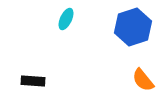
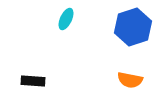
orange semicircle: moved 13 px left; rotated 40 degrees counterclockwise
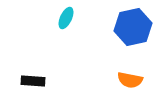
cyan ellipse: moved 1 px up
blue hexagon: rotated 6 degrees clockwise
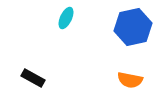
black rectangle: moved 3 px up; rotated 25 degrees clockwise
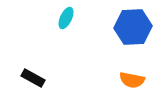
blue hexagon: rotated 9 degrees clockwise
orange semicircle: moved 2 px right
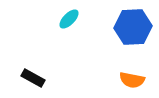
cyan ellipse: moved 3 px right, 1 px down; rotated 20 degrees clockwise
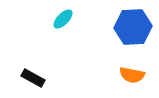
cyan ellipse: moved 6 px left
orange semicircle: moved 5 px up
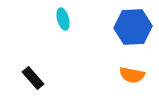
cyan ellipse: rotated 60 degrees counterclockwise
black rectangle: rotated 20 degrees clockwise
